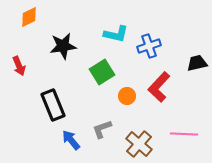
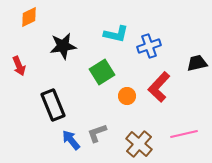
gray L-shape: moved 5 px left, 4 px down
pink line: rotated 16 degrees counterclockwise
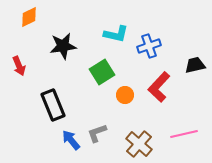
black trapezoid: moved 2 px left, 2 px down
orange circle: moved 2 px left, 1 px up
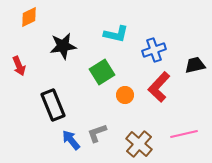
blue cross: moved 5 px right, 4 px down
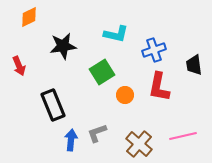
black trapezoid: moved 1 px left; rotated 85 degrees counterclockwise
red L-shape: rotated 32 degrees counterclockwise
pink line: moved 1 px left, 2 px down
blue arrow: rotated 45 degrees clockwise
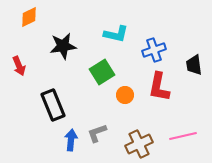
brown cross: rotated 24 degrees clockwise
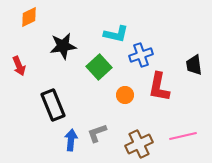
blue cross: moved 13 px left, 5 px down
green square: moved 3 px left, 5 px up; rotated 10 degrees counterclockwise
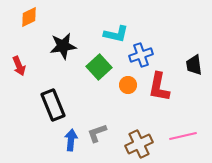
orange circle: moved 3 px right, 10 px up
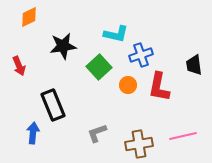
blue arrow: moved 38 px left, 7 px up
brown cross: rotated 16 degrees clockwise
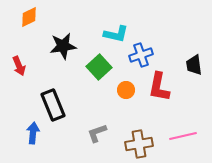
orange circle: moved 2 px left, 5 px down
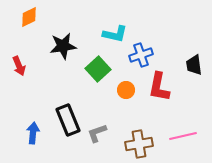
cyan L-shape: moved 1 px left
green square: moved 1 px left, 2 px down
black rectangle: moved 15 px right, 15 px down
